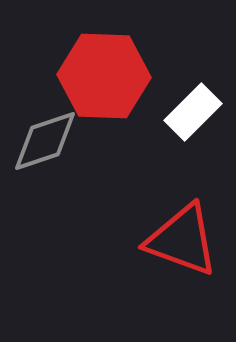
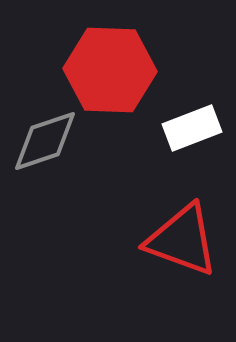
red hexagon: moved 6 px right, 6 px up
white rectangle: moved 1 px left, 16 px down; rotated 24 degrees clockwise
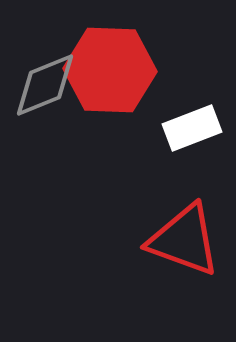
gray diamond: moved 56 px up; rotated 4 degrees counterclockwise
red triangle: moved 2 px right
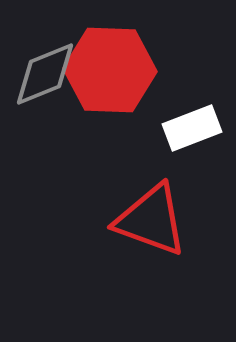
gray diamond: moved 11 px up
red triangle: moved 33 px left, 20 px up
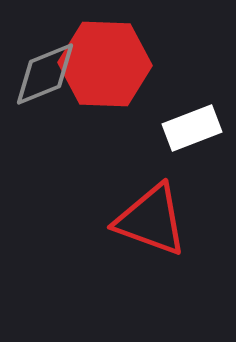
red hexagon: moved 5 px left, 6 px up
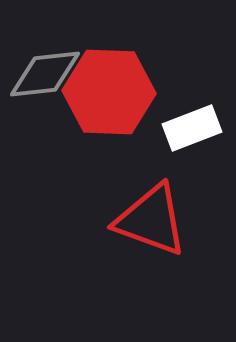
red hexagon: moved 4 px right, 28 px down
gray diamond: rotated 16 degrees clockwise
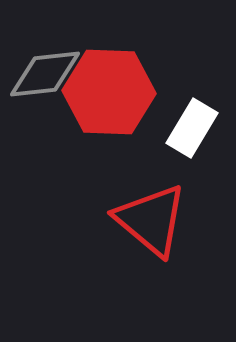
white rectangle: rotated 38 degrees counterclockwise
red triangle: rotated 20 degrees clockwise
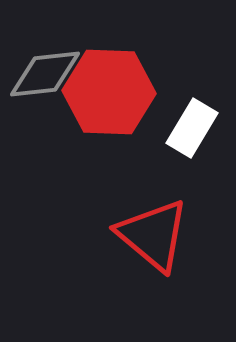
red triangle: moved 2 px right, 15 px down
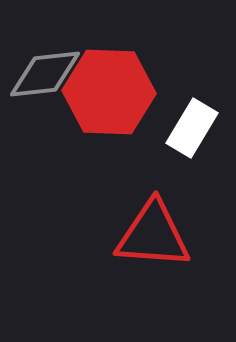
red triangle: rotated 36 degrees counterclockwise
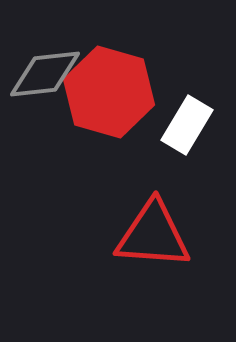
red hexagon: rotated 14 degrees clockwise
white rectangle: moved 5 px left, 3 px up
